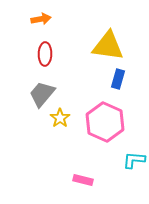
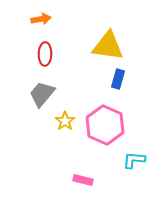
yellow star: moved 5 px right, 3 px down
pink hexagon: moved 3 px down
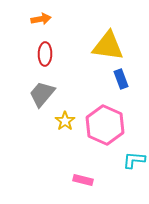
blue rectangle: moved 3 px right; rotated 36 degrees counterclockwise
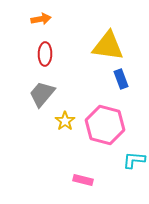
pink hexagon: rotated 9 degrees counterclockwise
